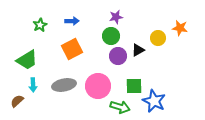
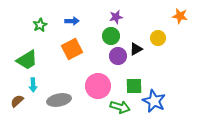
orange star: moved 12 px up
black triangle: moved 2 px left, 1 px up
gray ellipse: moved 5 px left, 15 px down
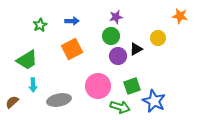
green square: moved 2 px left; rotated 18 degrees counterclockwise
brown semicircle: moved 5 px left, 1 px down
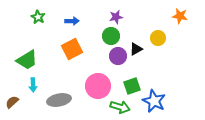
green star: moved 2 px left, 8 px up; rotated 16 degrees counterclockwise
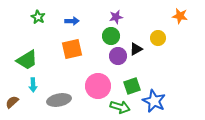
orange square: rotated 15 degrees clockwise
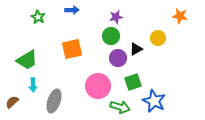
blue arrow: moved 11 px up
purple circle: moved 2 px down
green square: moved 1 px right, 4 px up
gray ellipse: moved 5 px left, 1 px down; rotated 60 degrees counterclockwise
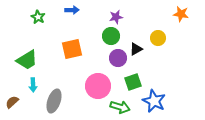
orange star: moved 1 px right, 2 px up
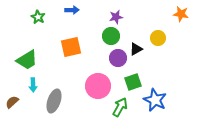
orange square: moved 1 px left, 2 px up
blue star: moved 1 px right, 1 px up
green arrow: rotated 78 degrees counterclockwise
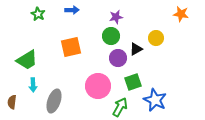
green star: moved 3 px up
yellow circle: moved 2 px left
brown semicircle: rotated 40 degrees counterclockwise
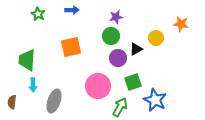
orange star: moved 10 px down
green trapezoid: rotated 125 degrees clockwise
